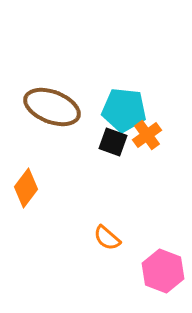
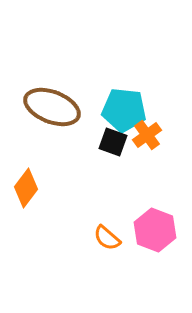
pink hexagon: moved 8 px left, 41 px up
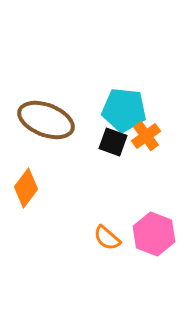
brown ellipse: moved 6 px left, 13 px down
orange cross: moved 1 px left, 1 px down
pink hexagon: moved 1 px left, 4 px down
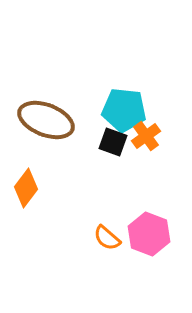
pink hexagon: moved 5 px left
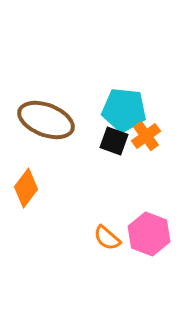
black square: moved 1 px right, 1 px up
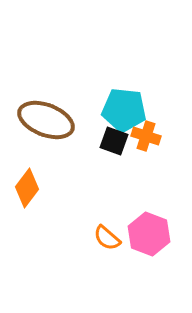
orange cross: rotated 36 degrees counterclockwise
orange diamond: moved 1 px right
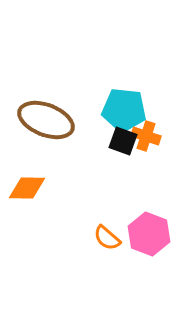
black square: moved 9 px right
orange diamond: rotated 54 degrees clockwise
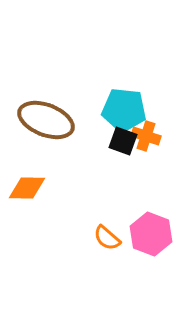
pink hexagon: moved 2 px right
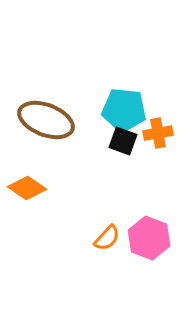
orange cross: moved 12 px right, 3 px up; rotated 28 degrees counterclockwise
orange diamond: rotated 33 degrees clockwise
pink hexagon: moved 2 px left, 4 px down
orange semicircle: rotated 88 degrees counterclockwise
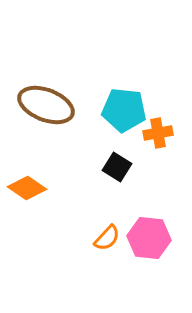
brown ellipse: moved 15 px up
black square: moved 6 px left, 26 px down; rotated 12 degrees clockwise
pink hexagon: rotated 15 degrees counterclockwise
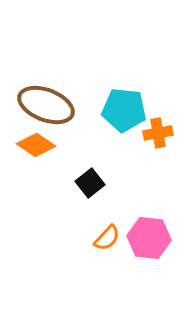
black square: moved 27 px left, 16 px down; rotated 20 degrees clockwise
orange diamond: moved 9 px right, 43 px up
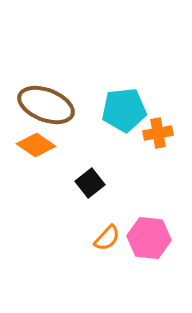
cyan pentagon: rotated 12 degrees counterclockwise
